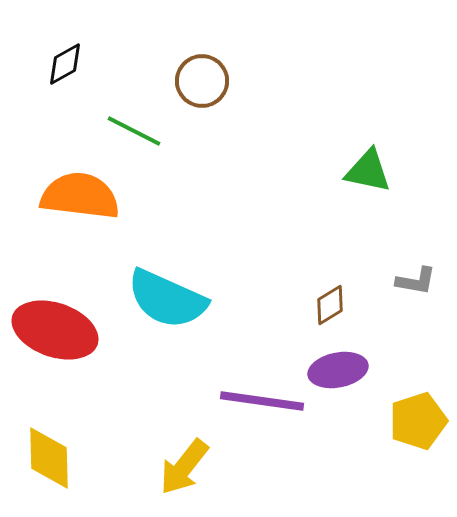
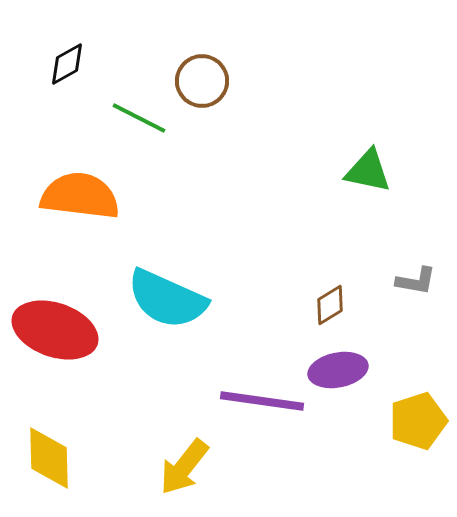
black diamond: moved 2 px right
green line: moved 5 px right, 13 px up
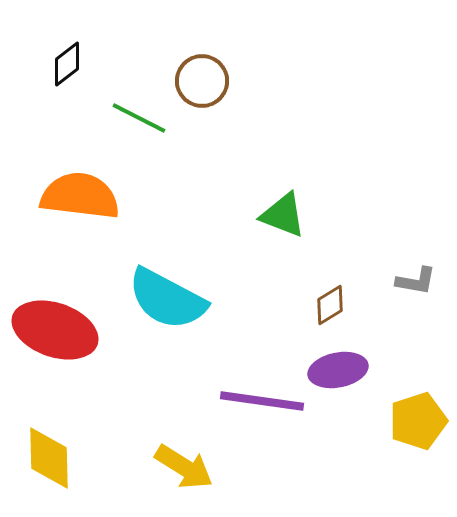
black diamond: rotated 9 degrees counterclockwise
green triangle: moved 85 px left, 44 px down; rotated 9 degrees clockwise
cyan semicircle: rotated 4 degrees clockwise
yellow arrow: rotated 96 degrees counterclockwise
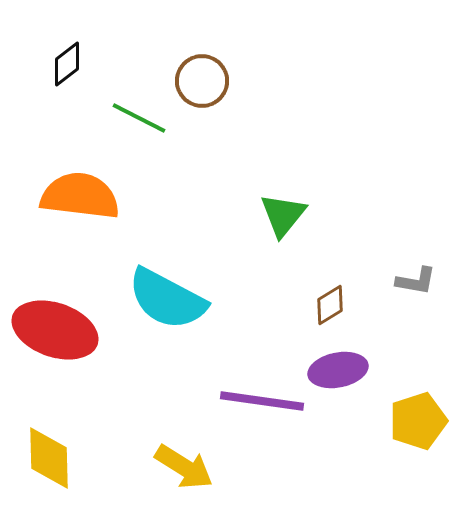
green triangle: rotated 48 degrees clockwise
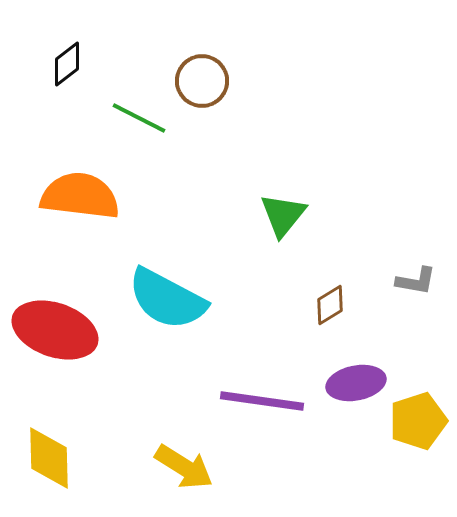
purple ellipse: moved 18 px right, 13 px down
